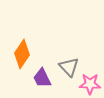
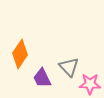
orange diamond: moved 2 px left
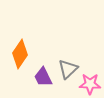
gray triangle: moved 1 px left, 2 px down; rotated 30 degrees clockwise
purple trapezoid: moved 1 px right, 1 px up
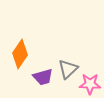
purple trapezoid: rotated 80 degrees counterclockwise
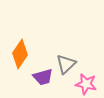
gray triangle: moved 2 px left, 5 px up
pink star: moved 4 px left; rotated 10 degrees clockwise
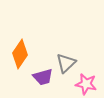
gray triangle: moved 1 px up
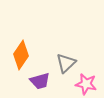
orange diamond: moved 1 px right, 1 px down
purple trapezoid: moved 3 px left, 4 px down
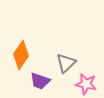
purple trapezoid: rotated 35 degrees clockwise
